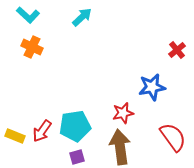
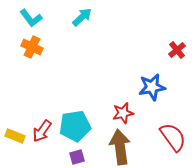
cyan L-shape: moved 3 px right, 3 px down; rotated 10 degrees clockwise
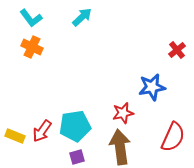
red semicircle: rotated 60 degrees clockwise
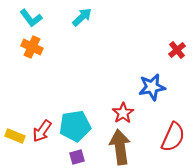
red star: rotated 20 degrees counterclockwise
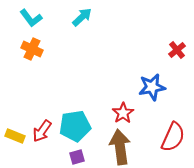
orange cross: moved 2 px down
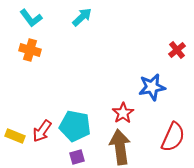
orange cross: moved 2 px left, 1 px down; rotated 10 degrees counterclockwise
cyan pentagon: rotated 20 degrees clockwise
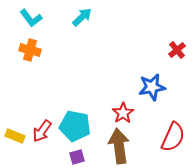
brown arrow: moved 1 px left, 1 px up
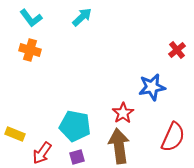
red arrow: moved 22 px down
yellow rectangle: moved 2 px up
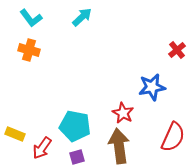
orange cross: moved 1 px left
red star: rotated 10 degrees counterclockwise
red arrow: moved 5 px up
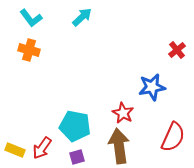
yellow rectangle: moved 16 px down
